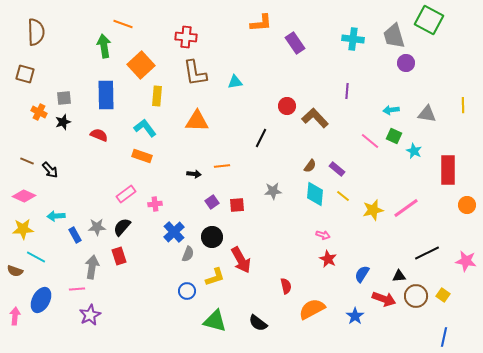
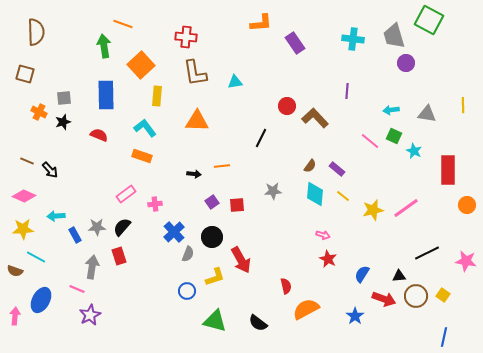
pink line at (77, 289): rotated 28 degrees clockwise
orange semicircle at (312, 309): moved 6 px left
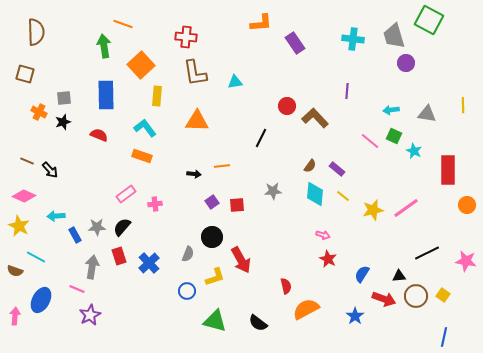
yellow star at (23, 229): moved 4 px left, 3 px up; rotated 30 degrees clockwise
blue cross at (174, 232): moved 25 px left, 31 px down
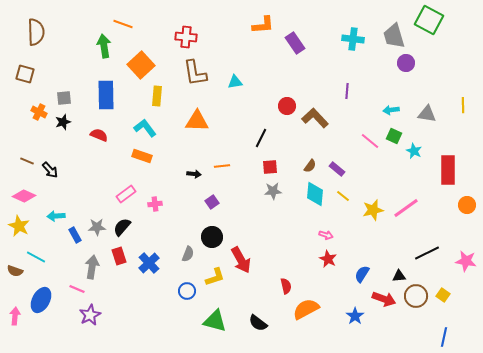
orange L-shape at (261, 23): moved 2 px right, 2 px down
red square at (237, 205): moved 33 px right, 38 px up
pink arrow at (323, 235): moved 3 px right
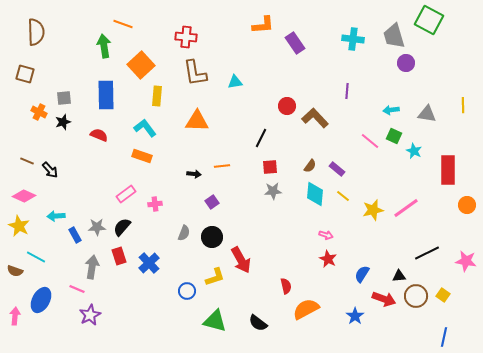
gray semicircle at (188, 254): moved 4 px left, 21 px up
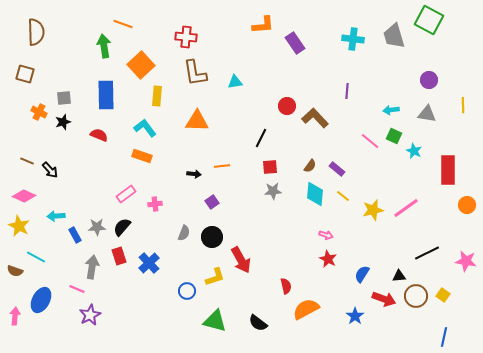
purple circle at (406, 63): moved 23 px right, 17 px down
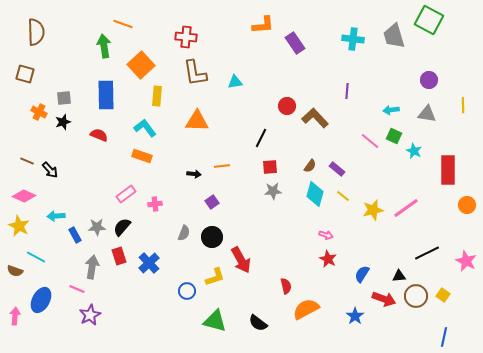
cyan diamond at (315, 194): rotated 10 degrees clockwise
pink star at (466, 261): rotated 15 degrees clockwise
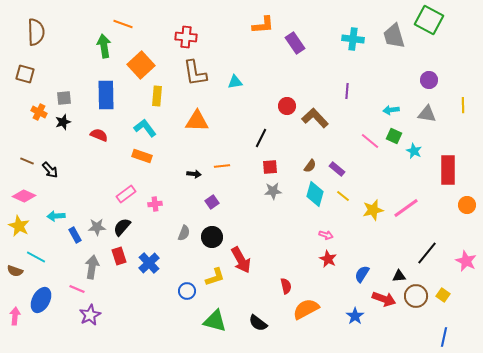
black line at (427, 253): rotated 25 degrees counterclockwise
